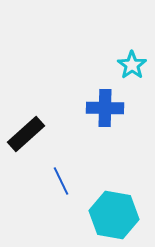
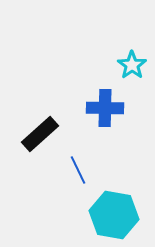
black rectangle: moved 14 px right
blue line: moved 17 px right, 11 px up
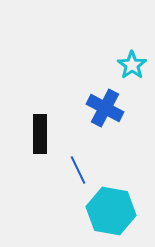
blue cross: rotated 27 degrees clockwise
black rectangle: rotated 48 degrees counterclockwise
cyan hexagon: moved 3 px left, 4 px up
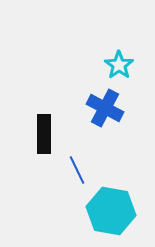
cyan star: moved 13 px left
black rectangle: moved 4 px right
blue line: moved 1 px left
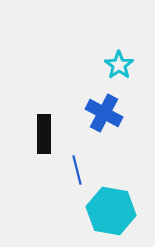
blue cross: moved 1 px left, 5 px down
blue line: rotated 12 degrees clockwise
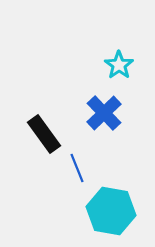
blue cross: rotated 18 degrees clockwise
black rectangle: rotated 36 degrees counterclockwise
blue line: moved 2 px up; rotated 8 degrees counterclockwise
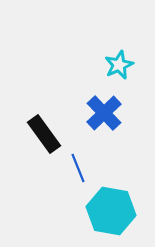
cyan star: rotated 12 degrees clockwise
blue line: moved 1 px right
